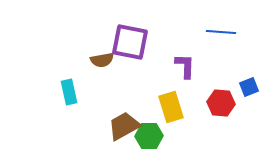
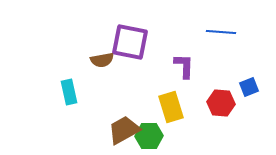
purple L-shape: moved 1 px left
brown trapezoid: moved 4 px down
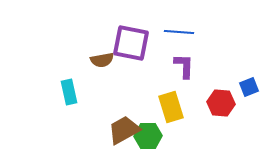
blue line: moved 42 px left
purple square: moved 1 px right, 1 px down
green hexagon: moved 1 px left
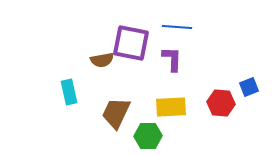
blue line: moved 2 px left, 5 px up
purple L-shape: moved 12 px left, 7 px up
yellow rectangle: rotated 76 degrees counterclockwise
brown trapezoid: moved 8 px left, 17 px up; rotated 36 degrees counterclockwise
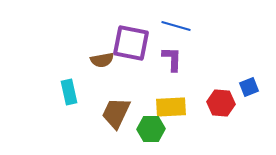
blue line: moved 1 px left, 1 px up; rotated 12 degrees clockwise
green hexagon: moved 3 px right, 7 px up
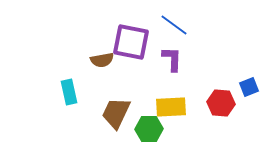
blue line: moved 2 px left, 1 px up; rotated 20 degrees clockwise
purple square: moved 1 px up
green hexagon: moved 2 px left
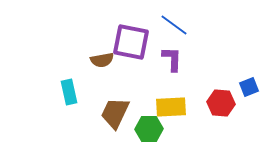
brown trapezoid: moved 1 px left
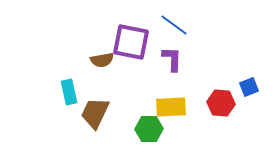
brown trapezoid: moved 20 px left
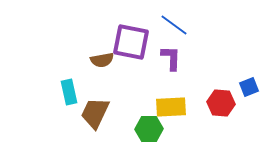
purple L-shape: moved 1 px left, 1 px up
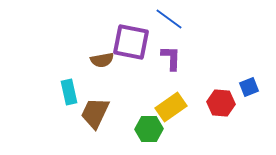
blue line: moved 5 px left, 6 px up
yellow rectangle: rotated 32 degrees counterclockwise
